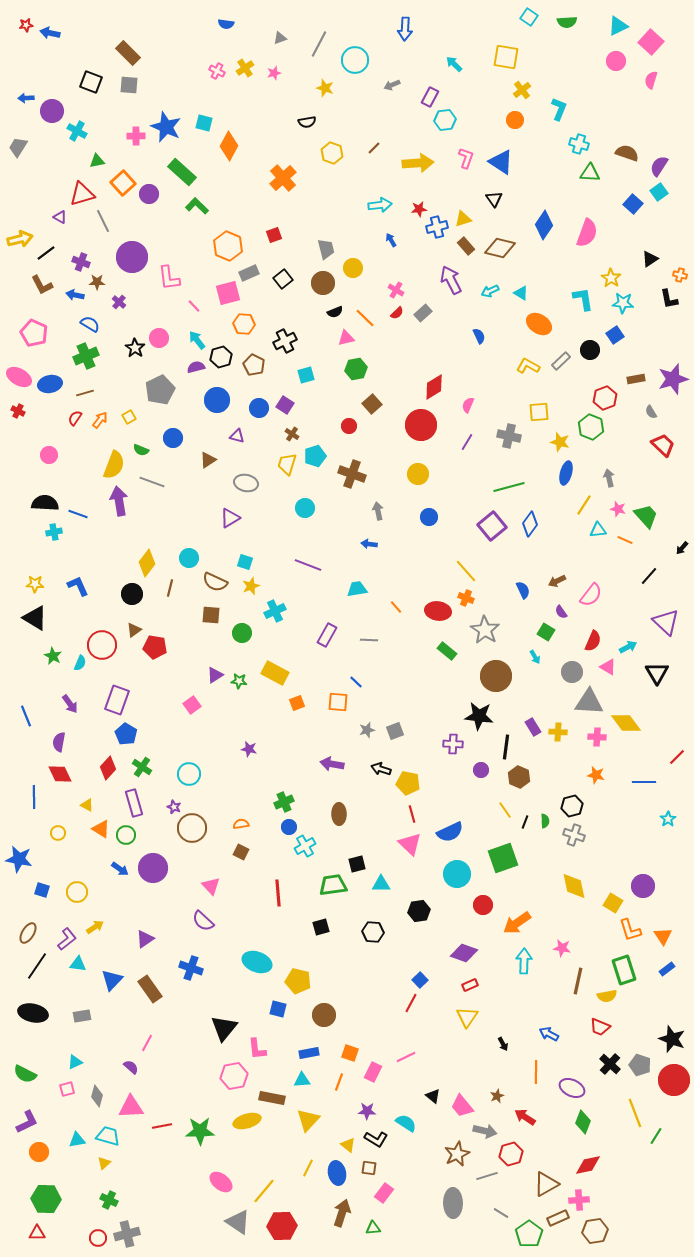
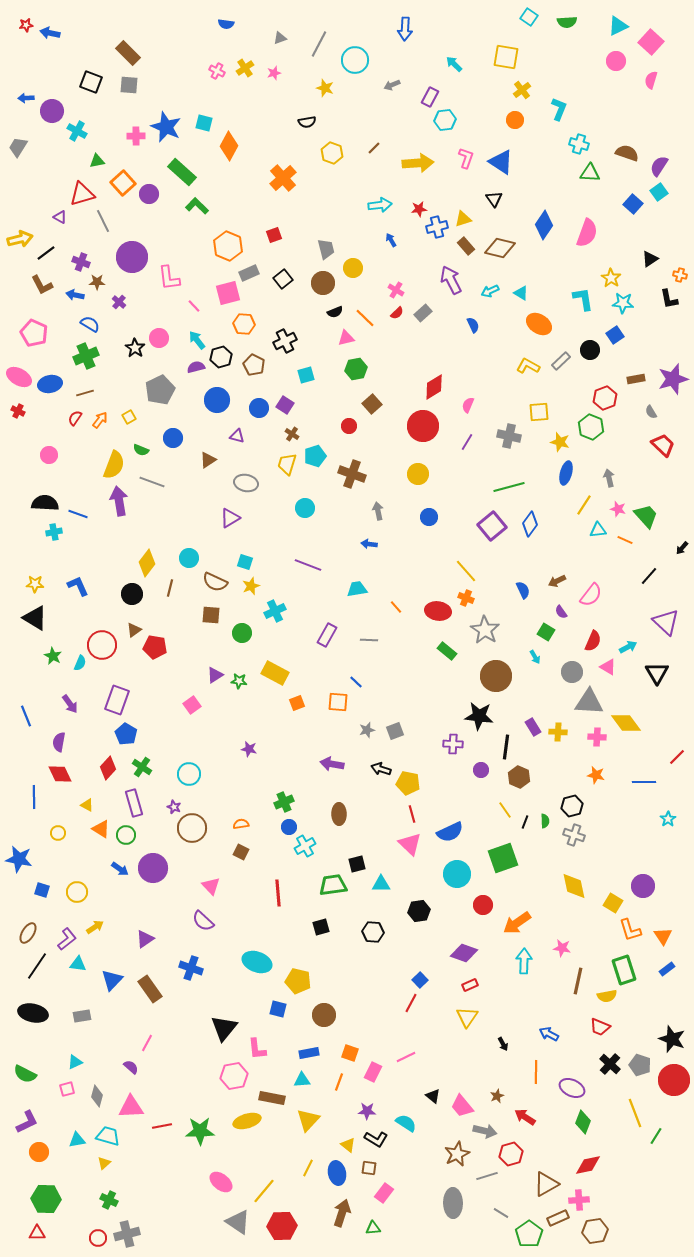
blue semicircle at (479, 336): moved 6 px left, 11 px up
red circle at (421, 425): moved 2 px right, 1 px down
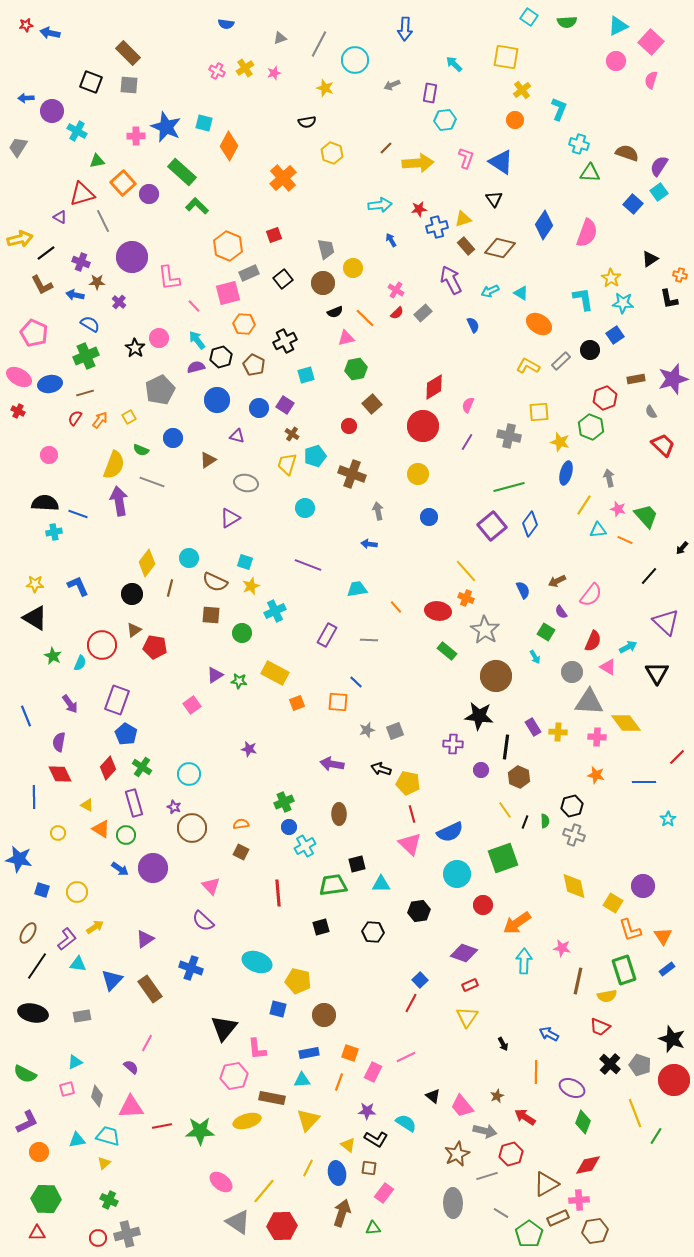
purple rectangle at (430, 97): moved 4 px up; rotated 18 degrees counterclockwise
brown line at (374, 148): moved 12 px right
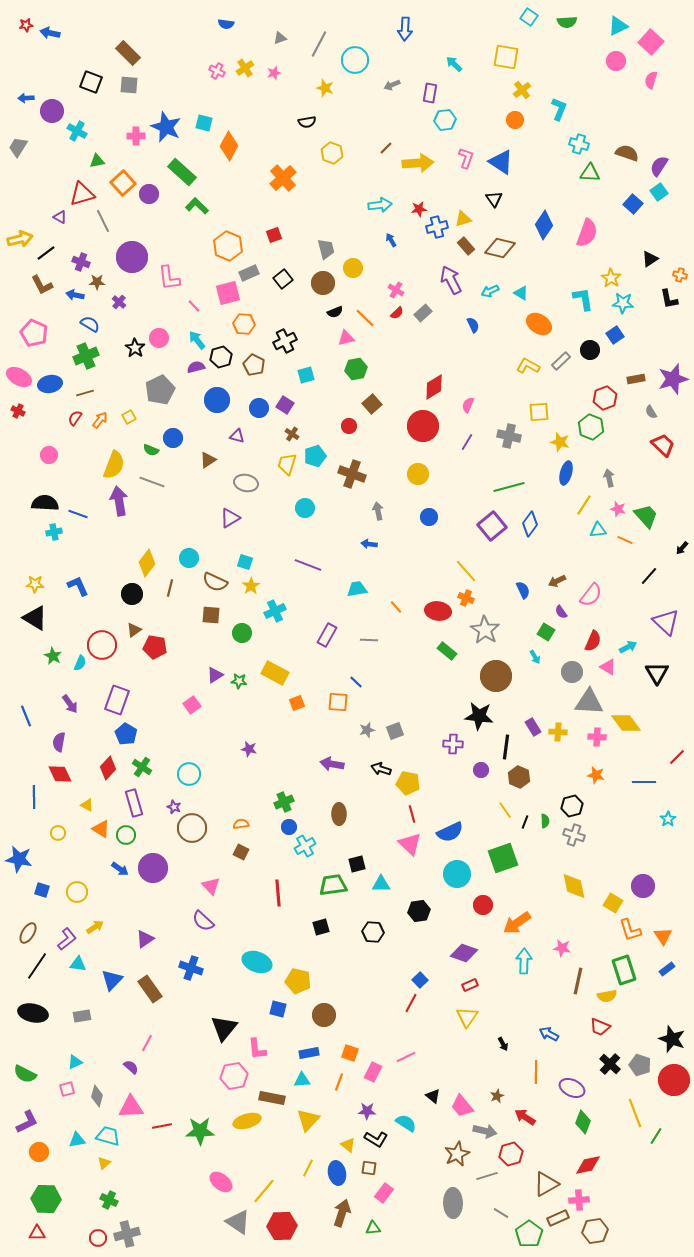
green semicircle at (141, 450): moved 10 px right
yellow star at (251, 586): rotated 12 degrees counterclockwise
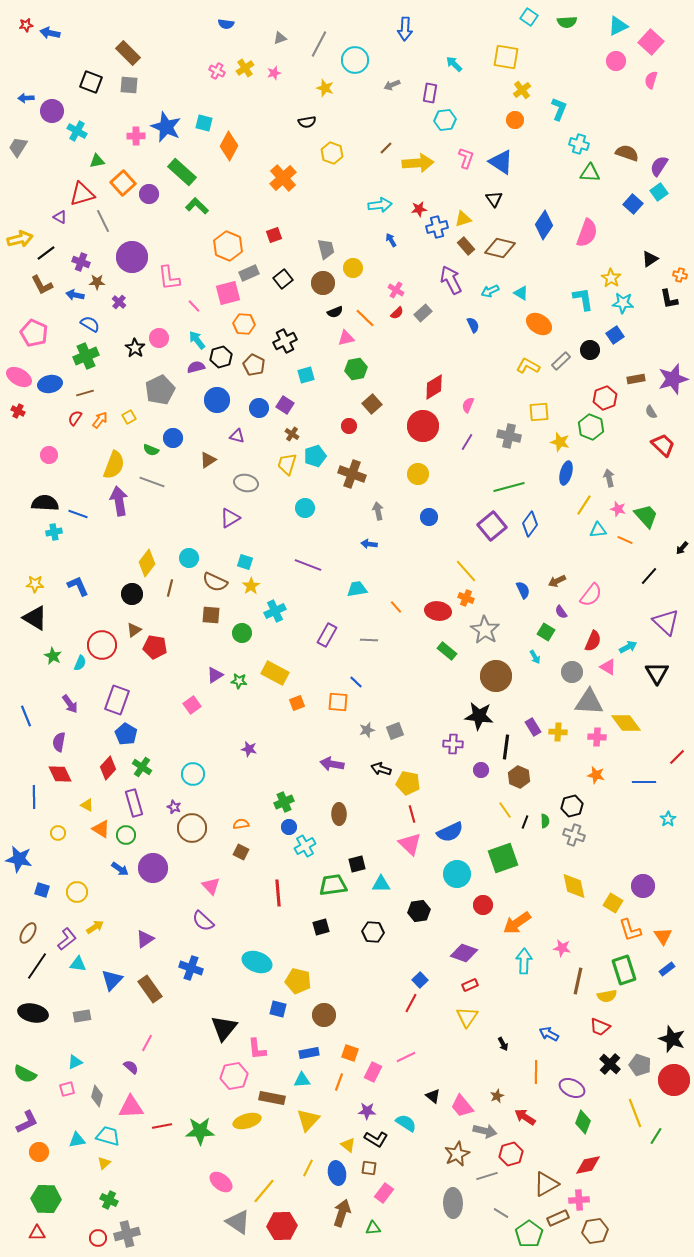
cyan circle at (189, 774): moved 4 px right
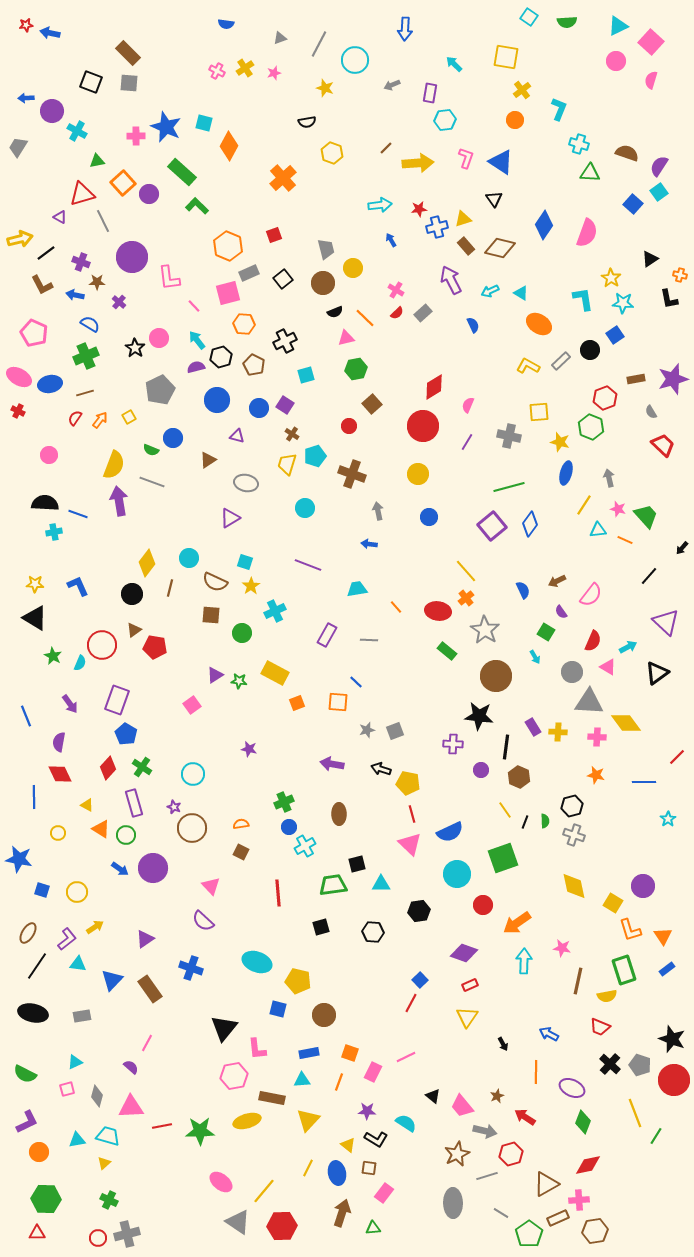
gray square at (129, 85): moved 2 px up
orange cross at (466, 598): rotated 28 degrees clockwise
black triangle at (657, 673): rotated 25 degrees clockwise
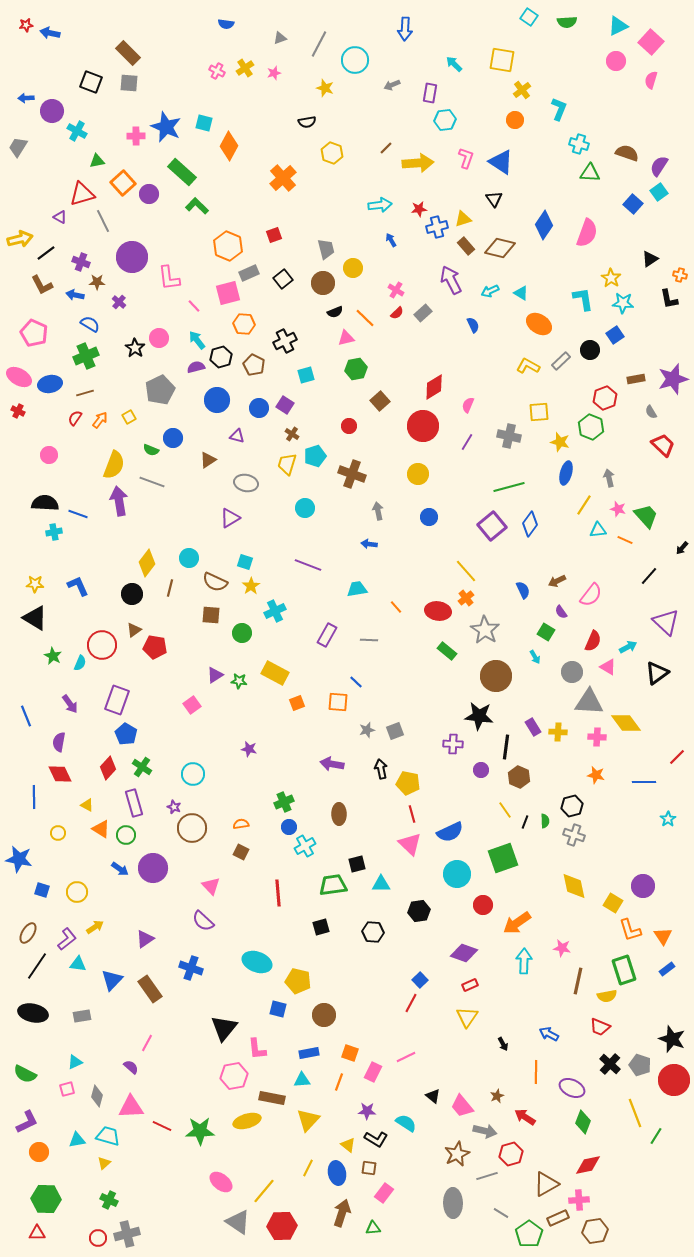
yellow square at (506, 57): moved 4 px left, 3 px down
brown square at (372, 404): moved 8 px right, 3 px up
black arrow at (381, 769): rotated 60 degrees clockwise
red line at (162, 1126): rotated 36 degrees clockwise
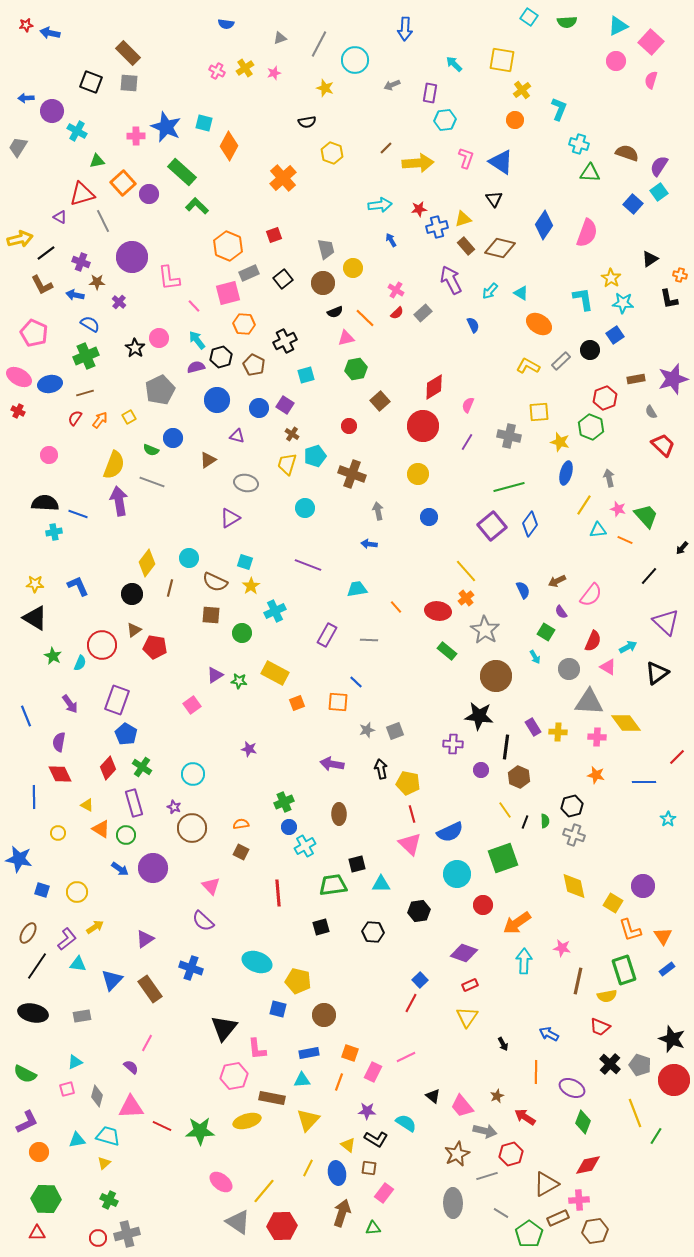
cyan arrow at (490, 291): rotated 24 degrees counterclockwise
gray circle at (572, 672): moved 3 px left, 3 px up
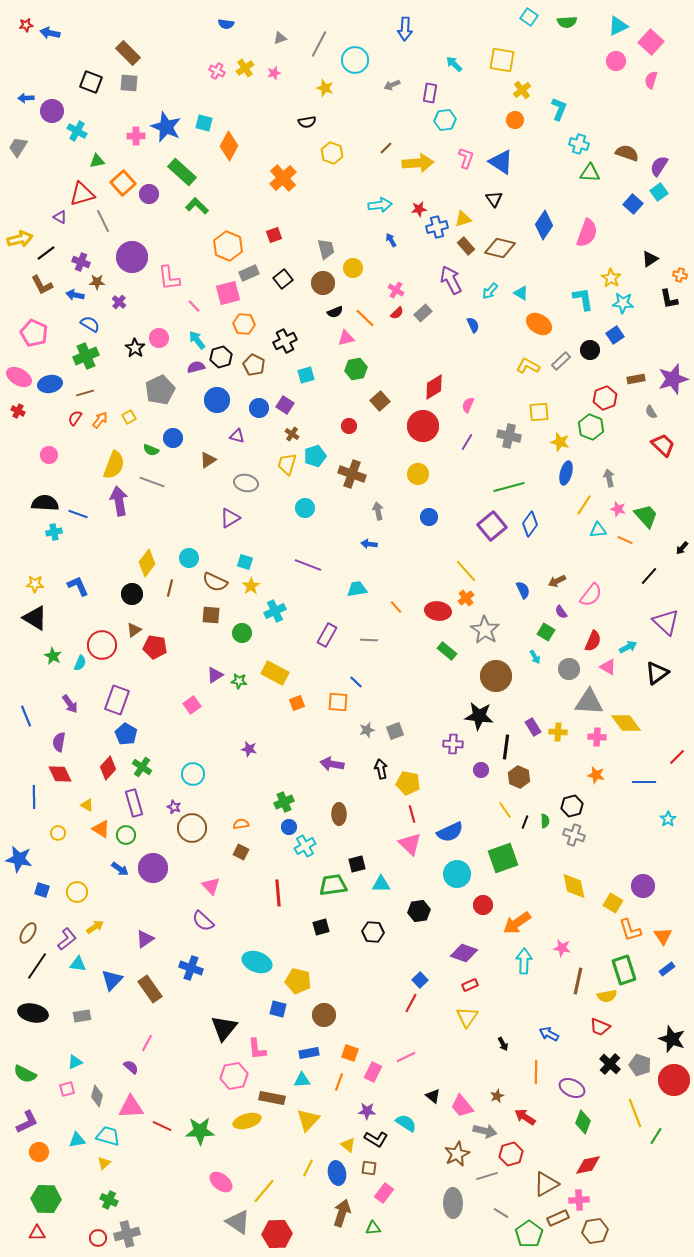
red hexagon at (282, 1226): moved 5 px left, 8 px down
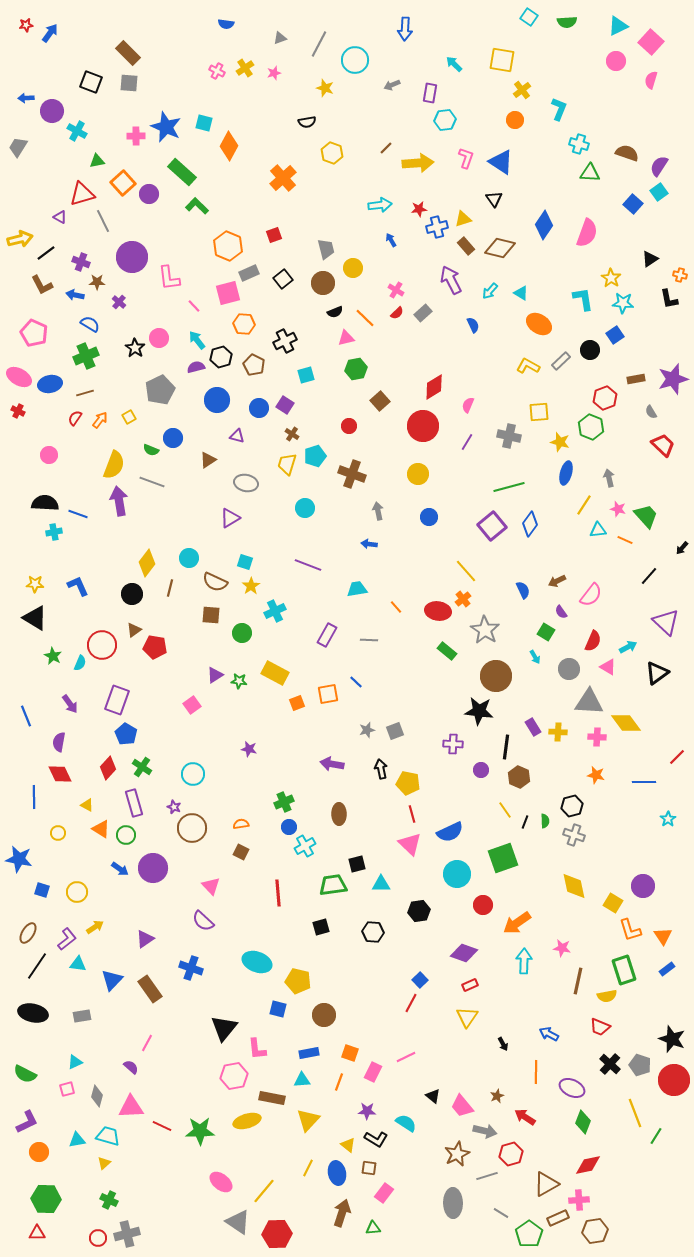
blue arrow at (50, 33): rotated 114 degrees clockwise
orange cross at (466, 598): moved 3 px left, 1 px down
orange square at (338, 702): moved 10 px left, 8 px up; rotated 15 degrees counterclockwise
black star at (479, 716): moved 5 px up
